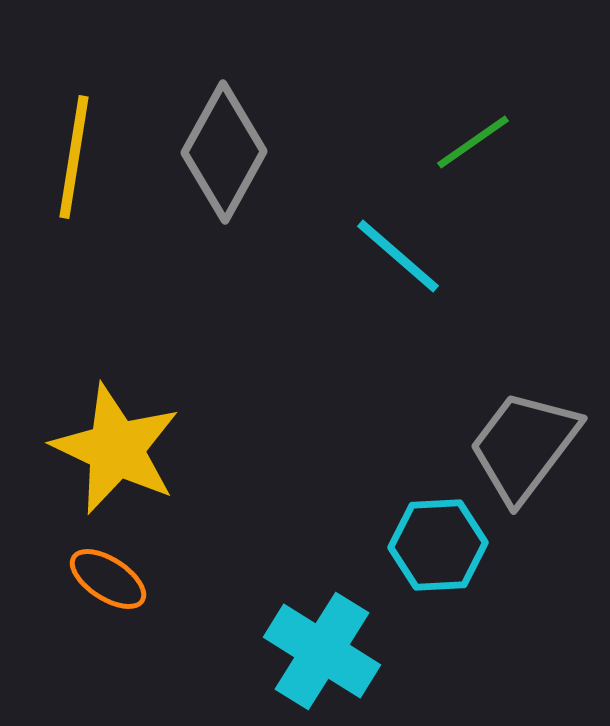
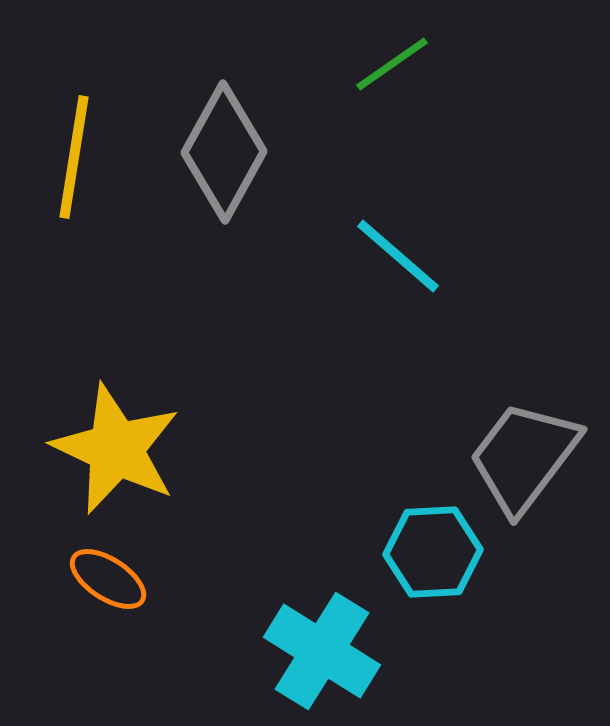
green line: moved 81 px left, 78 px up
gray trapezoid: moved 11 px down
cyan hexagon: moved 5 px left, 7 px down
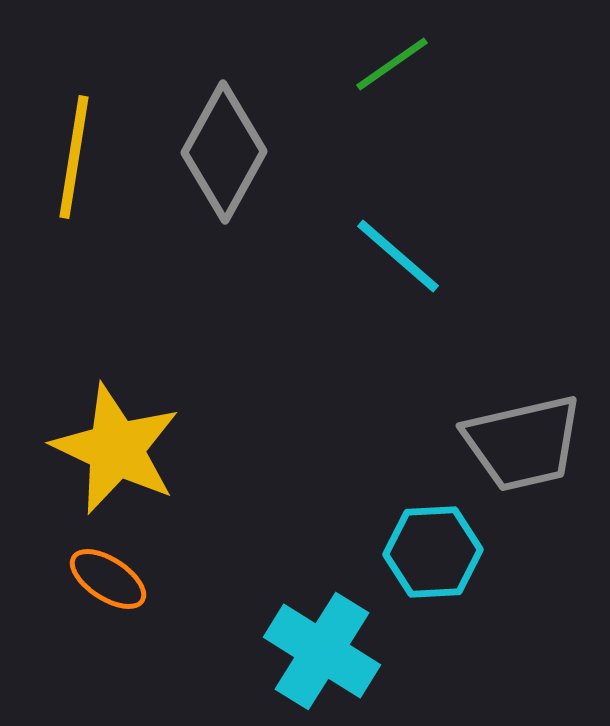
gray trapezoid: moved 1 px left, 14 px up; rotated 140 degrees counterclockwise
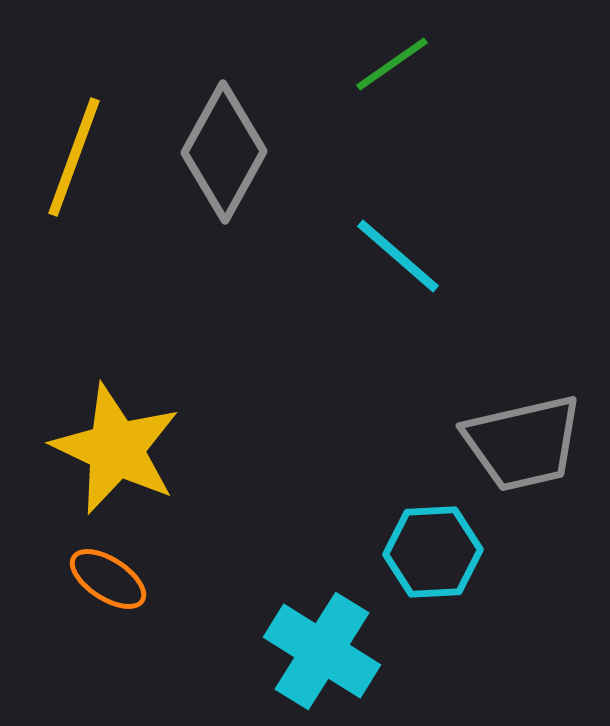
yellow line: rotated 11 degrees clockwise
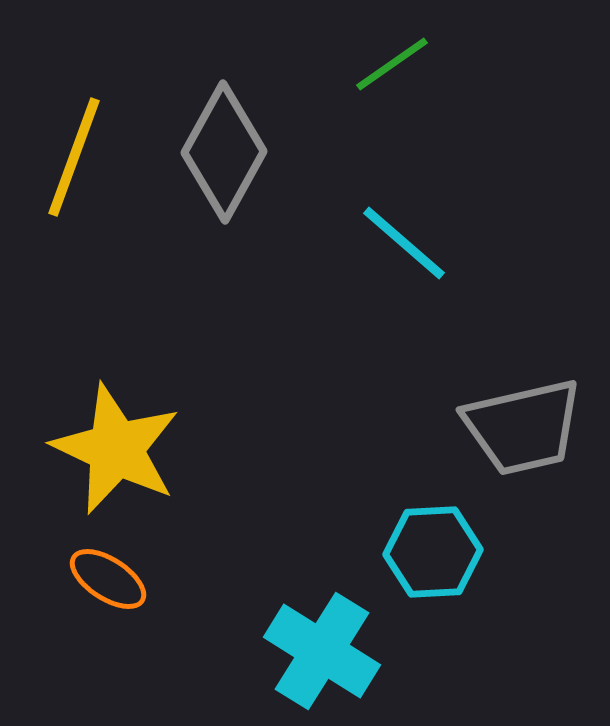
cyan line: moved 6 px right, 13 px up
gray trapezoid: moved 16 px up
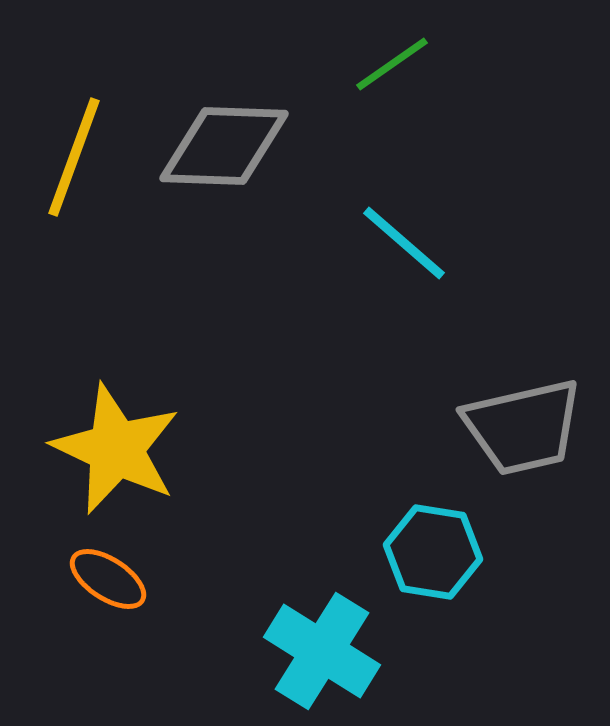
gray diamond: moved 6 px up; rotated 63 degrees clockwise
cyan hexagon: rotated 12 degrees clockwise
